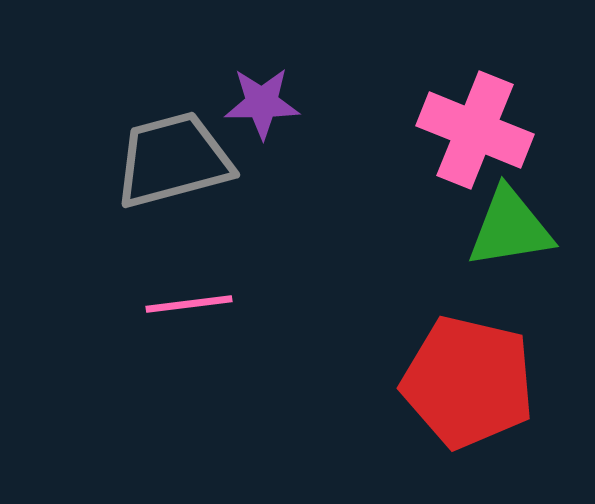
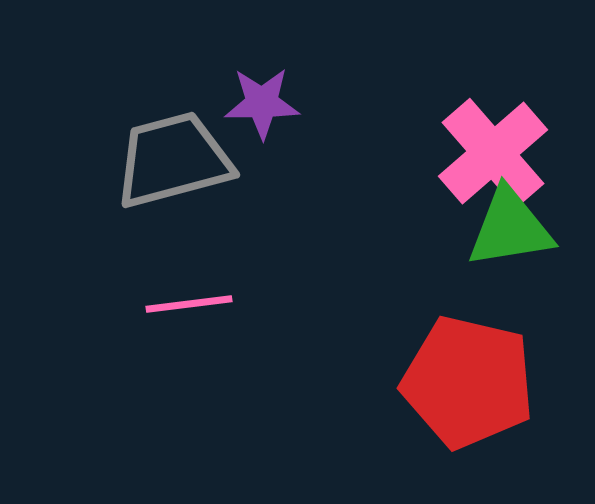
pink cross: moved 18 px right, 23 px down; rotated 27 degrees clockwise
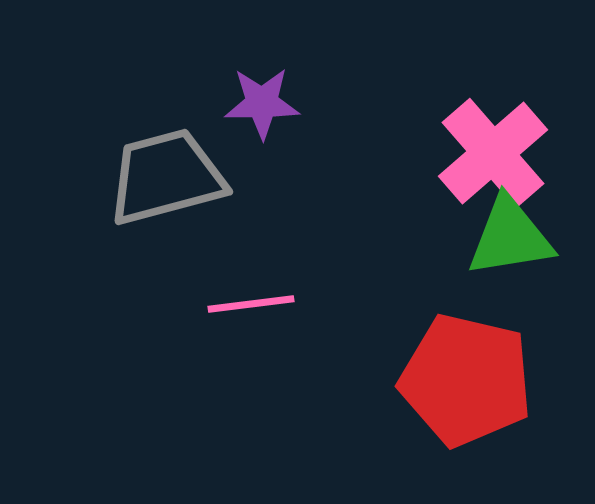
gray trapezoid: moved 7 px left, 17 px down
green triangle: moved 9 px down
pink line: moved 62 px right
red pentagon: moved 2 px left, 2 px up
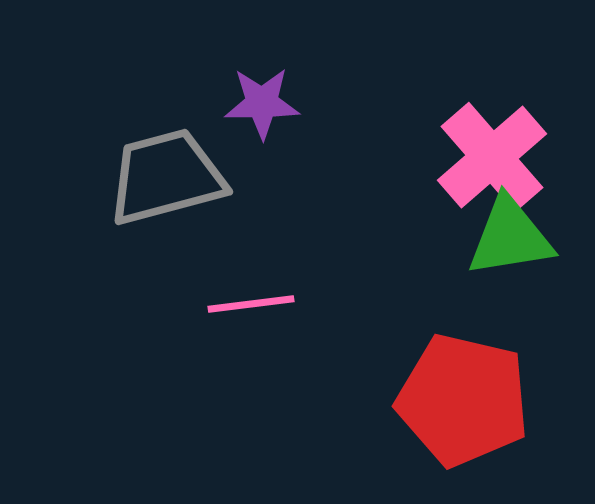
pink cross: moved 1 px left, 4 px down
red pentagon: moved 3 px left, 20 px down
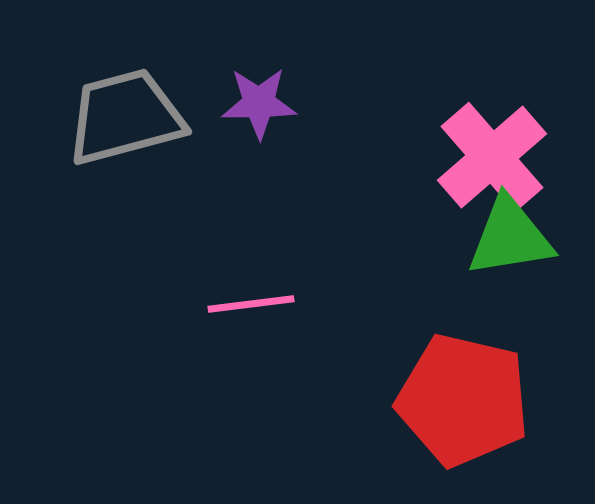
purple star: moved 3 px left
gray trapezoid: moved 41 px left, 60 px up
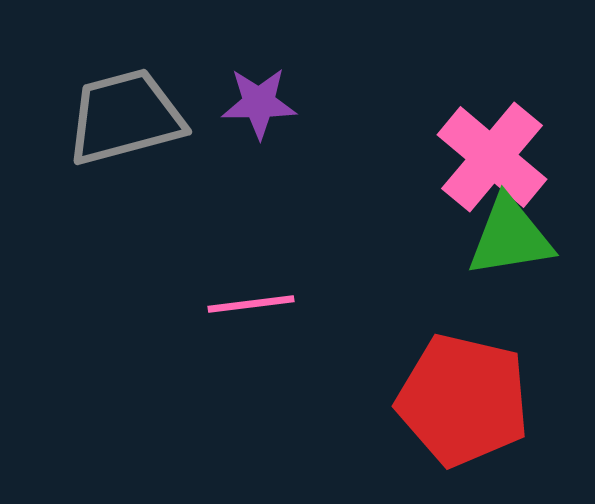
pink cross: rotated 9 degrees counterclockwise
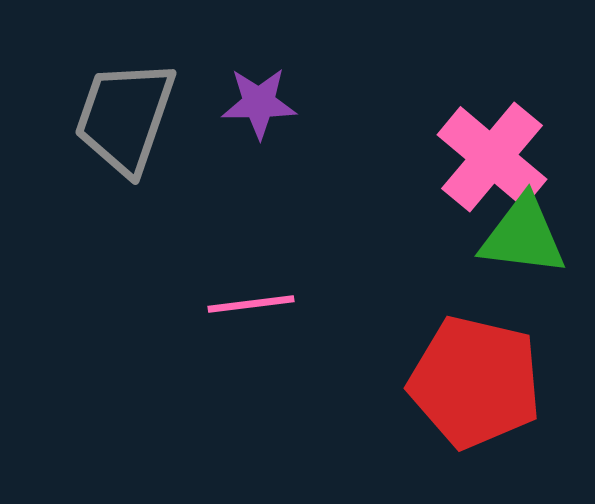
gray trapezoid: rotated 56 degrees counterclockwise
green triangle: moved 13 px right, 1 px up; rotated 16 degrees clockwise
red pentagon: moved 12 px right, 18 px up
